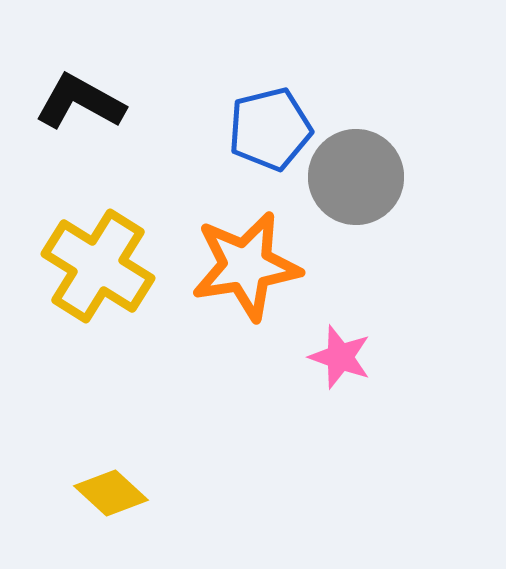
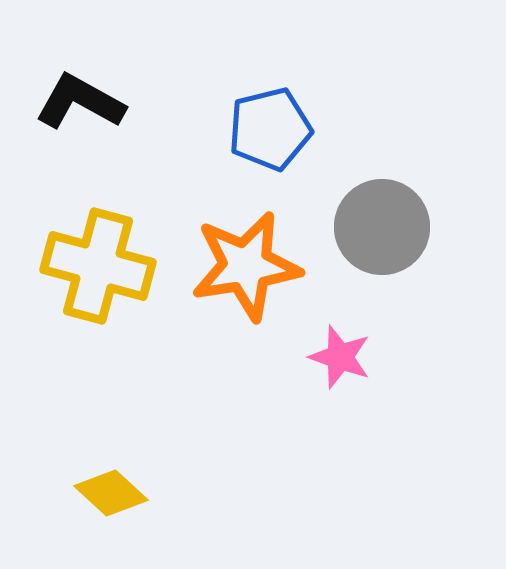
gray circle: moved 26 px right, 50 px down
yellow cross: rotated 17 degrees counterclockwise
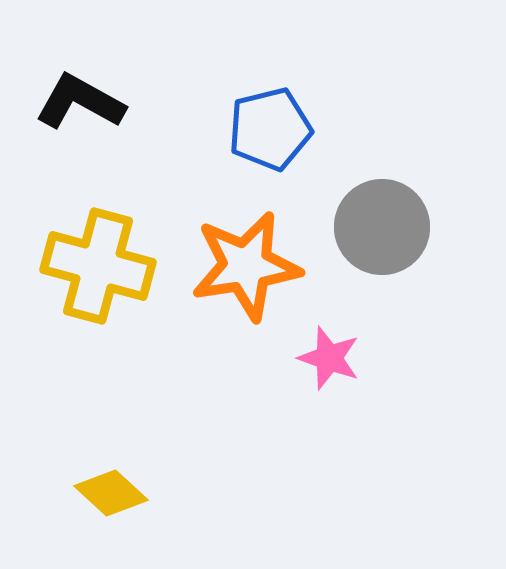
pink star: moved 11 px left, 1 px down
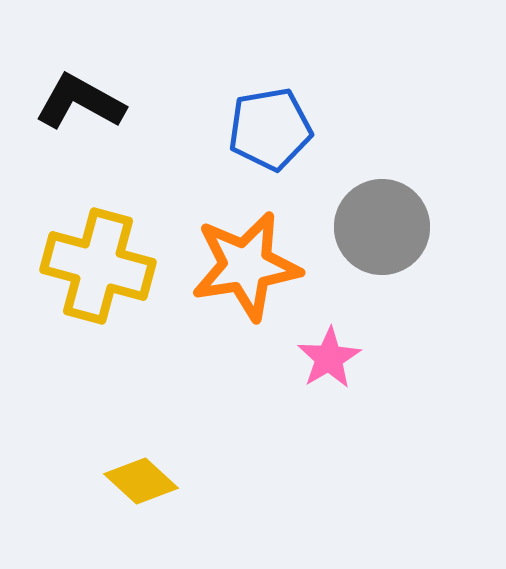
blue pentagon: rotated 4 degrees clockwise
pink star: rotated 22 degrees clockwise
yellow diamond: moved 30 px right, 12 px up
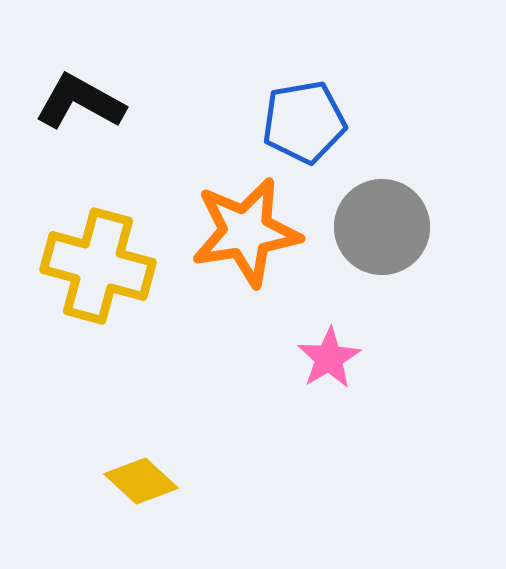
blue pentagon: moved 34 px right, 7 px up
orange star: moved 34 px up
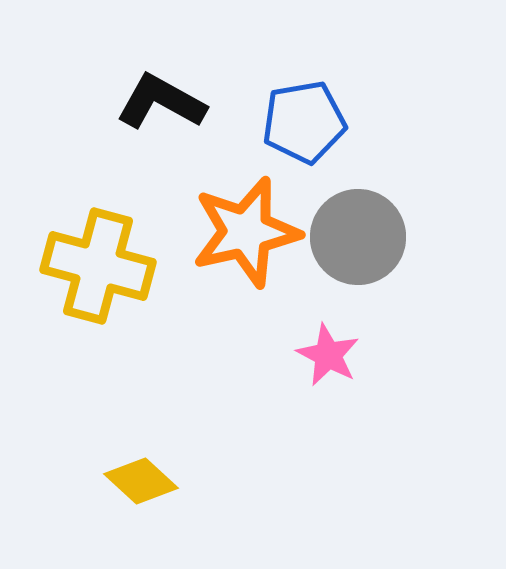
black L-shape: moved 81 px right
gray circle: moved 24 px left, 10 px down
orange star: rotated 4 degrees counterclockwise
pink star: moved 1 px left, 3 px up; rotated 14 degrees counterclockwise
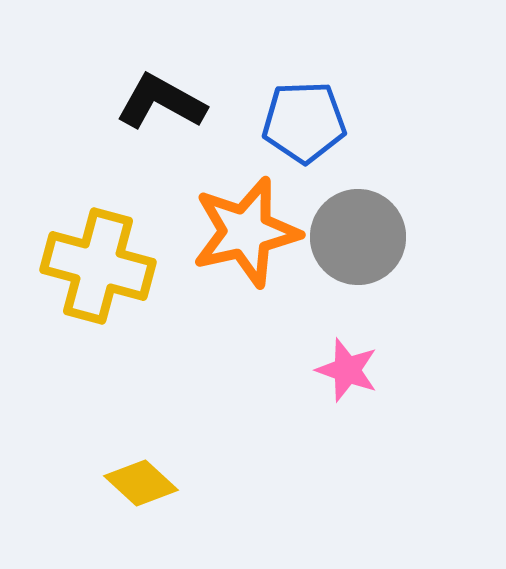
blue pentagon: rotated 8 degrees clockwise
pink star: moved 19 px right, 15 px down; rotated 8 degrees counterclockwise
yellow diamond: moved 2 px down
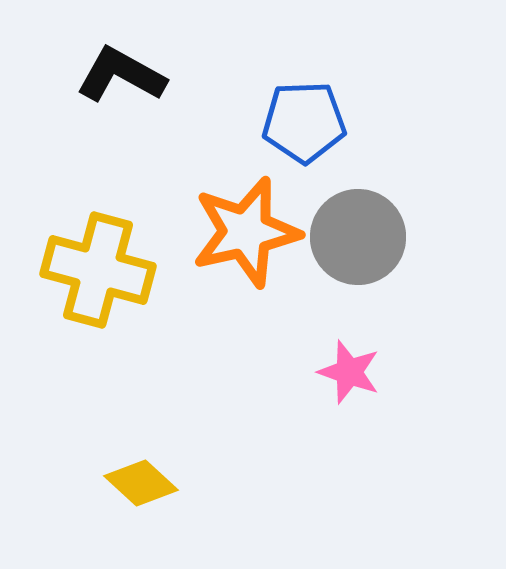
black L-shape: moved 40 px left, 27 px up
yellow cross: moved 4 px down
pink star: moved 2 px right, 2 px down
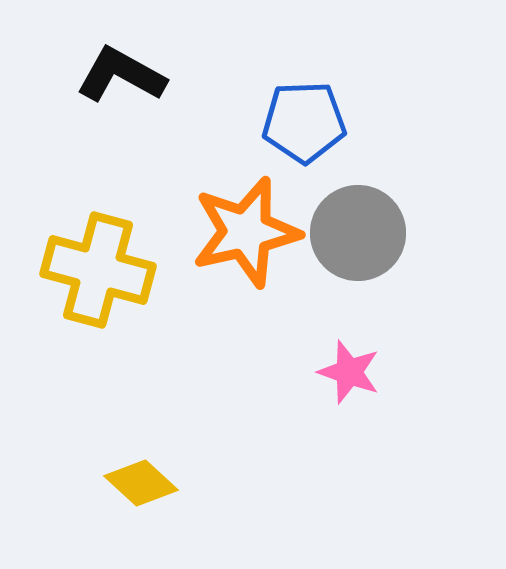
gray circle: moved 4 px up
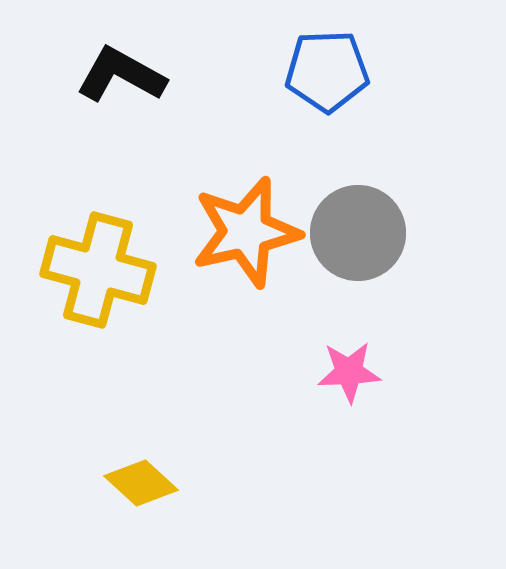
blue pentagon: moved 23 px right, 51 px up
pink star: rotated 22 degrees counterclockwise
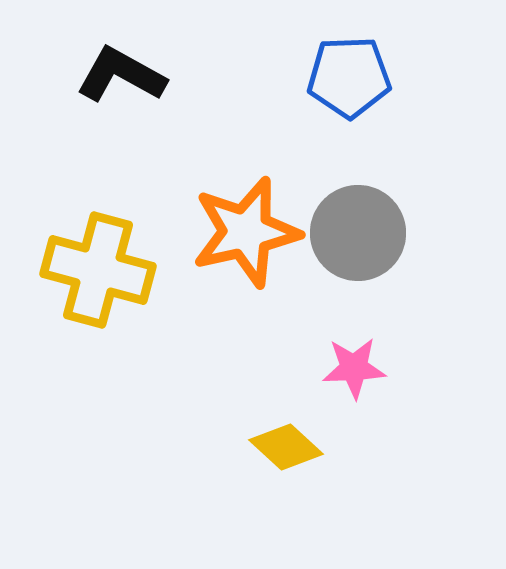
blue pentagon: moved 22 px right, 6 px down
pink star: moved 5 px right, 4 px up
yellow diamond: moved 145 px right, 36 px up
